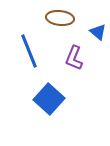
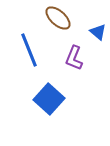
brown ellipse: moved 2 px left; rotated 36 degrees clockwise
blue line: moved 1 px up
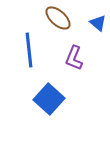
blue triangle: moved 9 px up
blue line: rotated 16 degrees clockwise
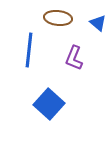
brown ellipse: rotated 36 degrees counterclockwise
blue line: rotated 12 degrees clockwise
blue square: moved 5 px down
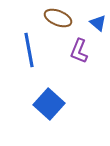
brown ellipse: rotated 16 degrees clockwise
blue line: rotated 16 degrees counterclockwise
purple L-shape: moved 5 px right, 7 px up
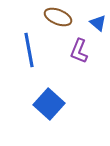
brown ellipse: moved 1 px up
